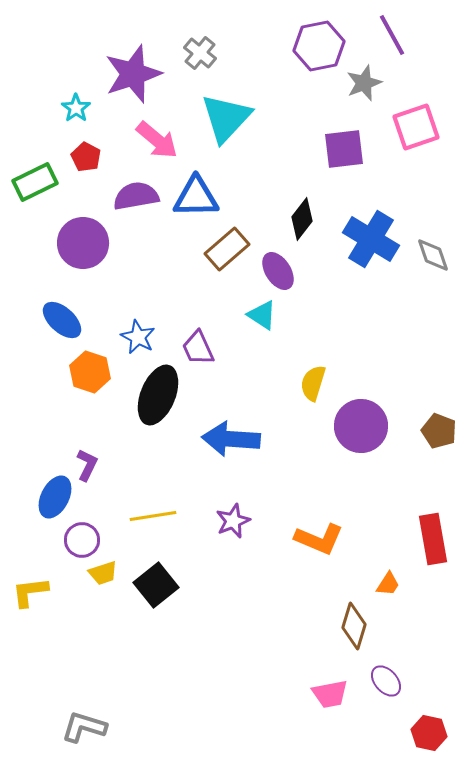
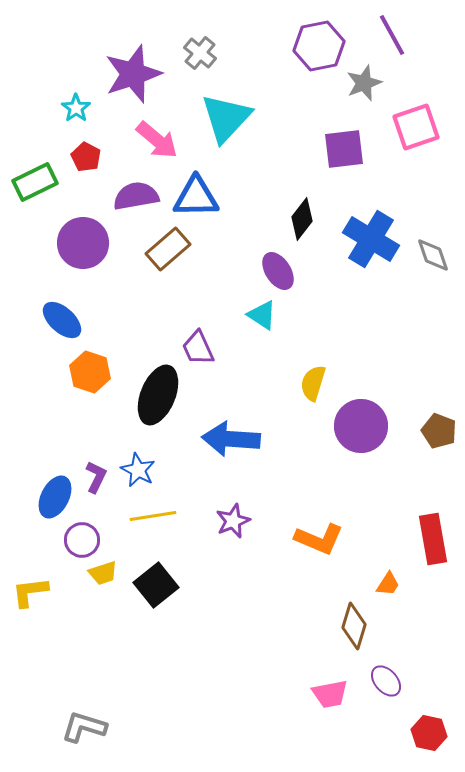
brown rectangle at (227, 249): moved 59 px left
blue star at (138, 337): moved 133 px down
purple L-shape at (87, 465): moved 9 px right, 12 px down
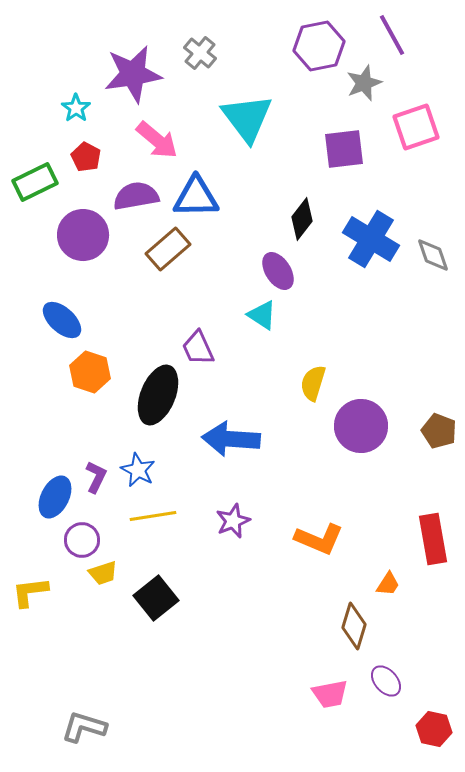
purple star at (133, 74): rotated 10 degrees clockwise
cyan triangle at (226, 118): moved 21 px right; rotated 20 degrees counterclockwise
purple circle at (83, 243): moved 8 px up
black square at (156, 585): moved 13 px down
red hexagon at (429, 733): moved 5 px right, 4 px up
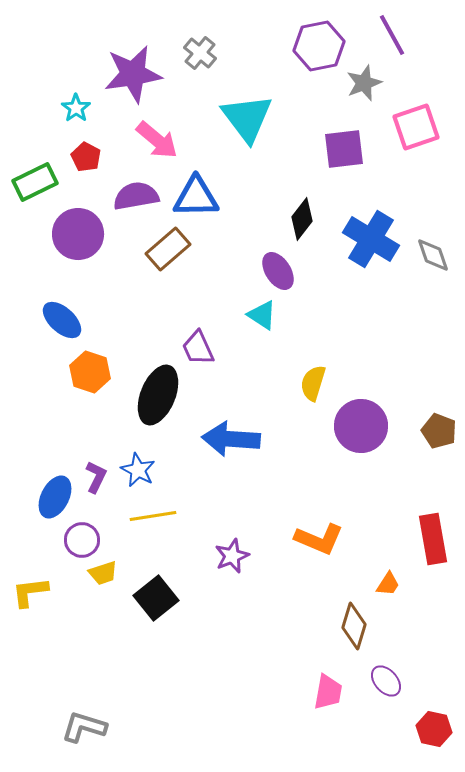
purple circle at (83, 235): moved 5 px left, 1 px up
purple star at (233, 521): moved 1 px left, 35 px down
pink trapezoid at (330, 694): moved 2 px left, 2 px up; rotated 69 degrees counterclockwise
